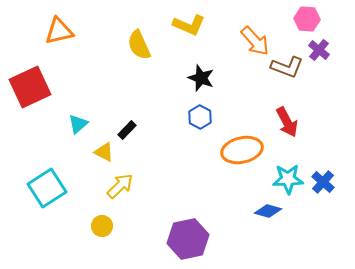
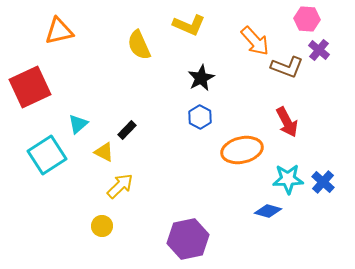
black star: rotated 24 degrees clockwise
cyan square: moved 33 px up
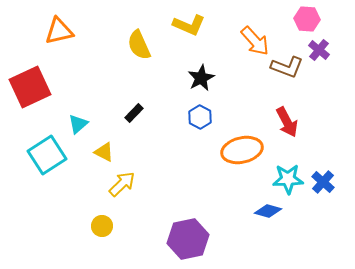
black rectangle: moved 7 px right, 17 px up
yellow arrow: moved 2 px right, 2 px up
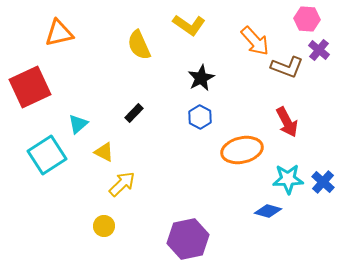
yellow L-shape: rotated 12 degrees clockwise
orange triangle: moved 2 px down
yellow circle: moved 2 px right
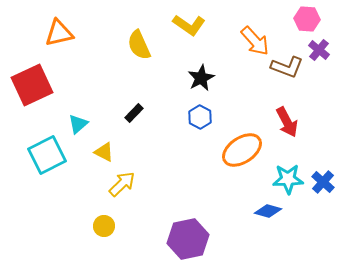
red square: moved 2 px right, 2 px up
orange ellipse: rotated 21 degrees counterclockwise
cyan square: rotated 6 degrees clockwise
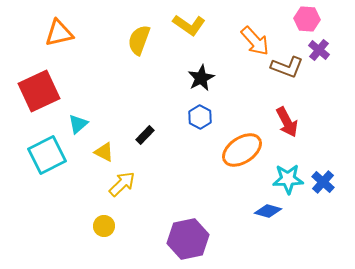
yellow semicircle: moved 5 px up; rotated 44 degrees clockwise
red square: moved 7 px right, 6 px down
black rectangle: moved 11 px right, 22 px down
